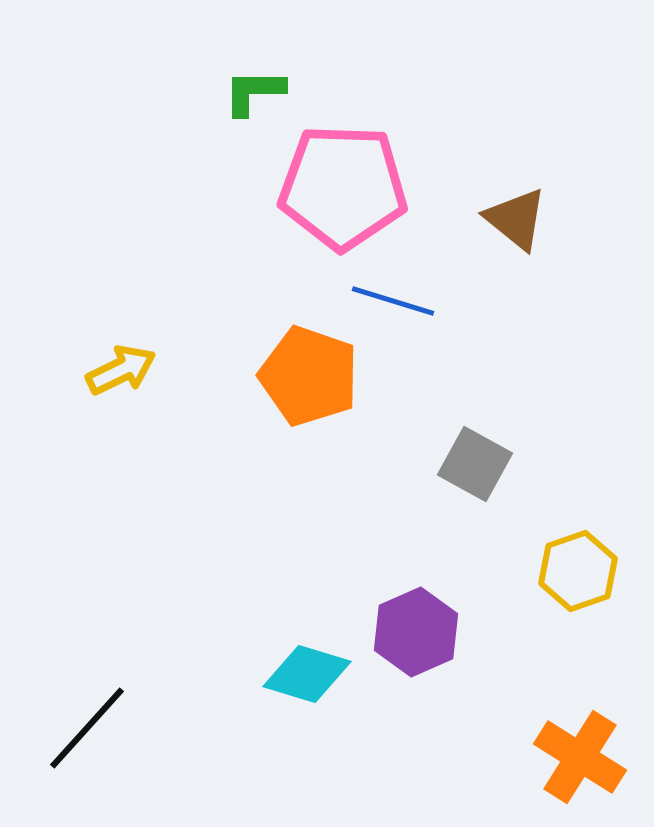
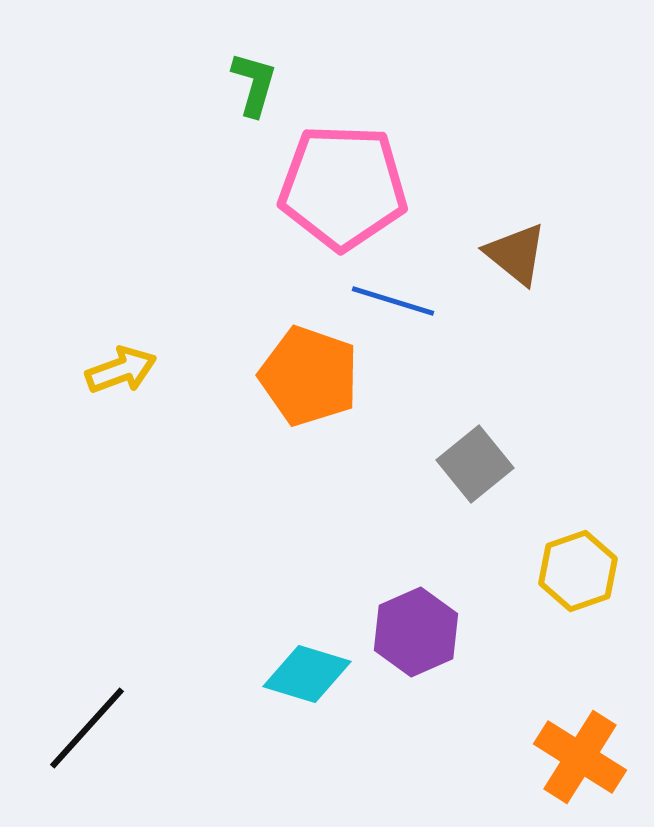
green L-shape: moved 8 px up; rotated 106 degrees clockwise
brown triangle: moved 35 px down
yellow arrow: rotated 6 degrees clockwise
gray square: rotated 22 degrees clockwise
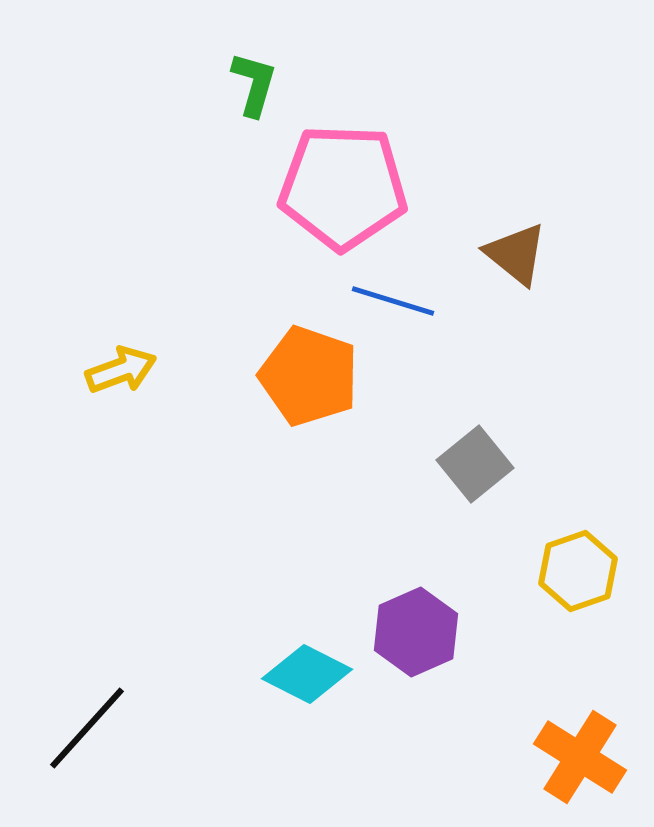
cyan diamond: rotated 10 degrees clockwise
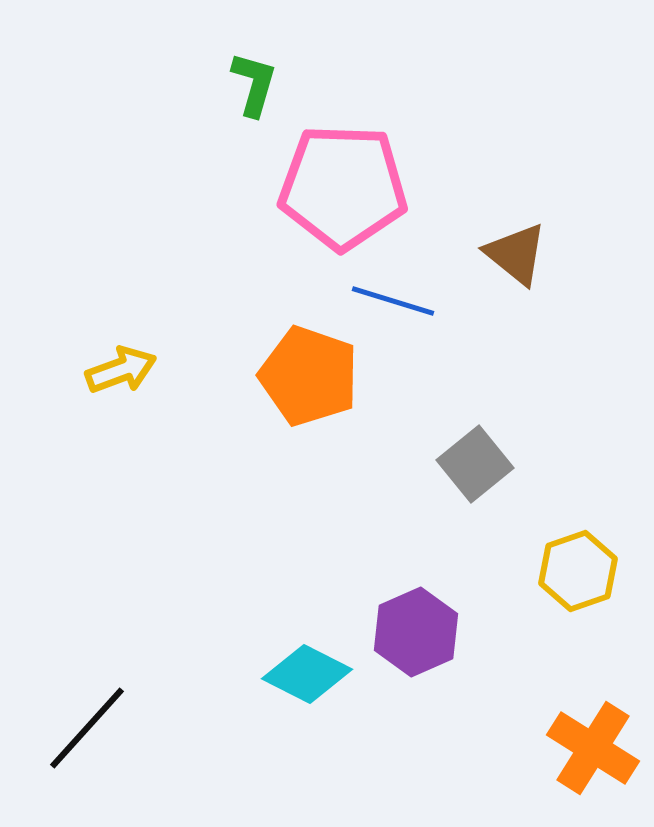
orange cross: moved 13 px right, 9 px up
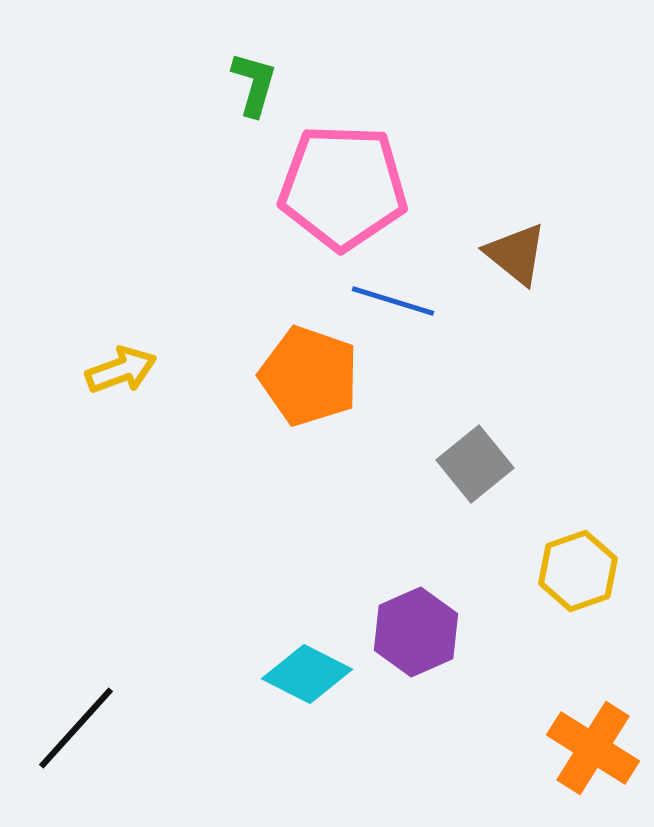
black line: moved 11 px left
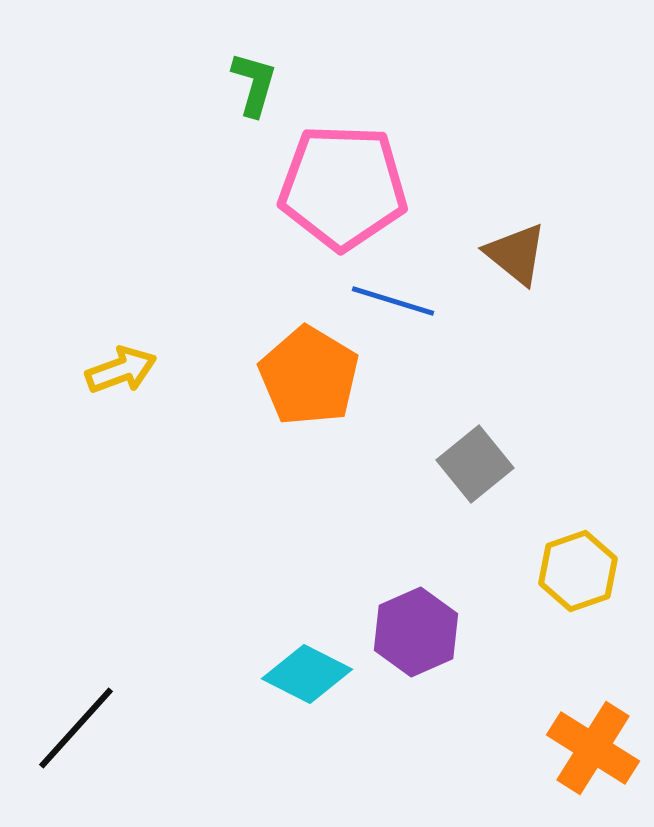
orange pentagon: rotated 12 degrees clockwise
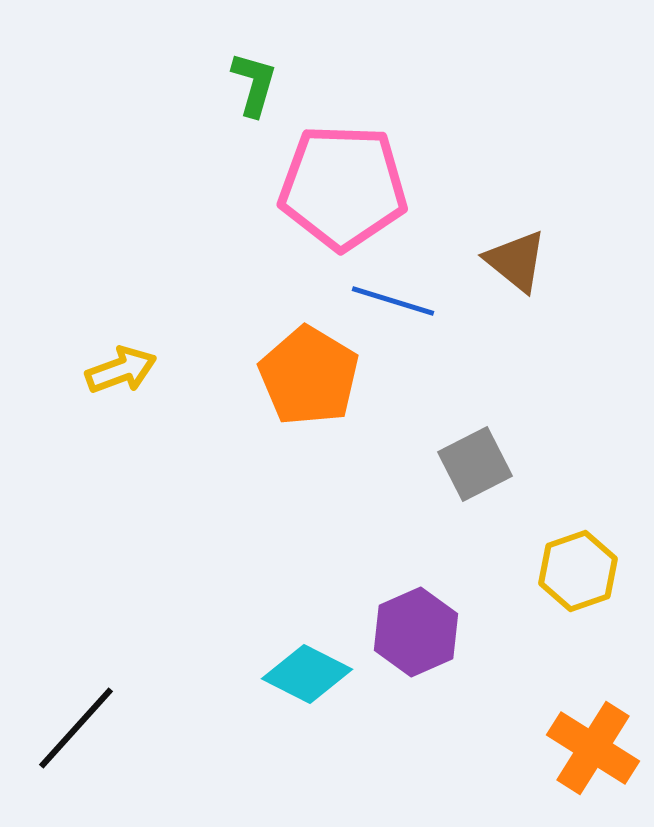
brown triangle: moved 7 px down
gray square: rotated 12 degrees clockwise
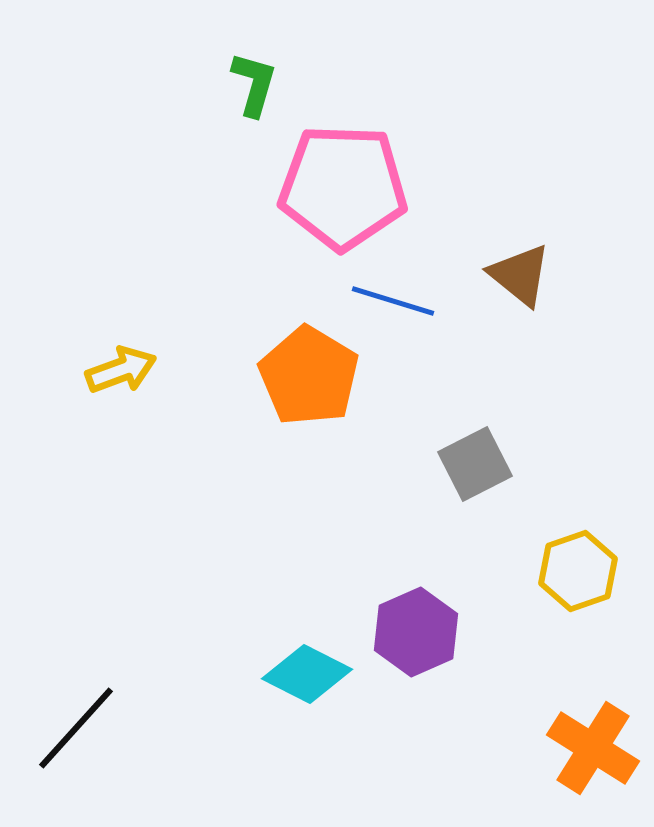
brown triangle: moved 4 px right, 14 px down
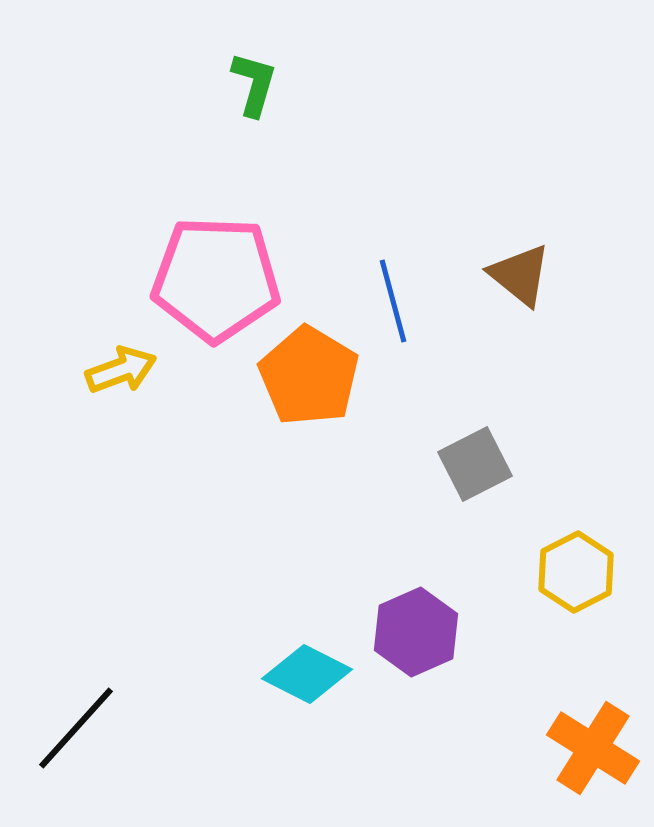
pink pentagon: moved 127 px left, 92 px down
blue line: rotated 58 degrees clockwise
yellow hexagon: moved 2 px left, 1 px down; rotated 8 degrees counterclockwise
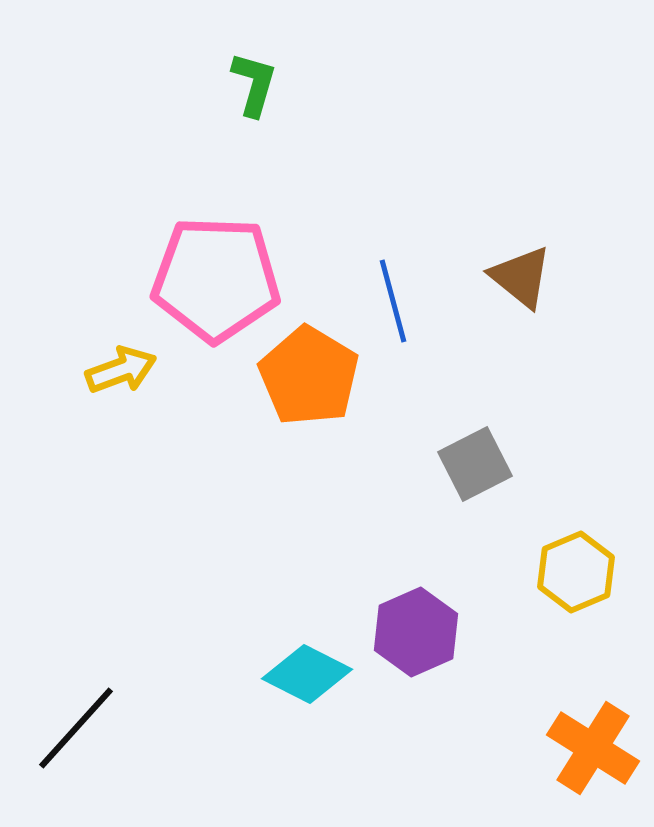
brown triangle: moved 1 px right, 2 px down
yellow hexagon: rotated 4 degrees clockwise
